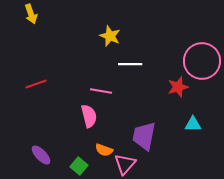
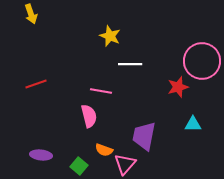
purple ellipse: rotated 40 degrees counterclockwise
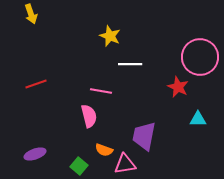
pink circle: moved 2 px left, 4 px up
red star: rotated 30 degrees counterclockwise
cyan triangle: moved 5 px right, 5 px up
purple ellipse: moved 6 px left, 1 px up; rotated 25 degrees counterclockwise
pink triangle: rotated 40 degrees clockwise
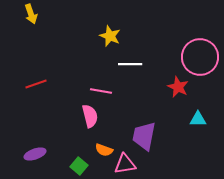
pink semicircle: moved 1 px right
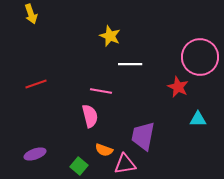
purple trapezoid: moved 1 px left
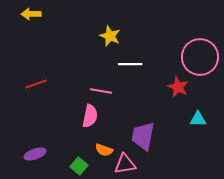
yellow arrow: rotated 108 degrees clockwise
pink semicircle: rotated 25 degrees clockwise
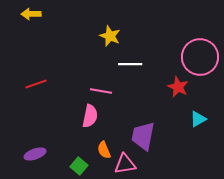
cyan triangle: rotated 30 degrees counterclockwise
orange semicircle: rotated 48 degrees clockwise
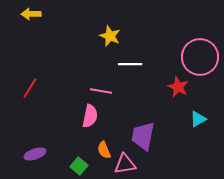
red line: moved 6 px left, 4 px down; rotated 40 degrees counterclockwise
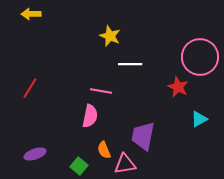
cyan triangle: moved 1 px right
